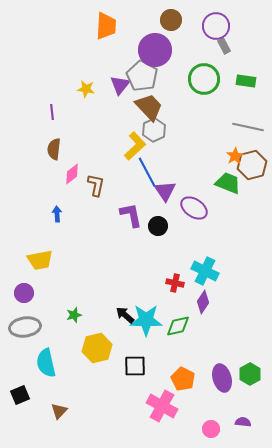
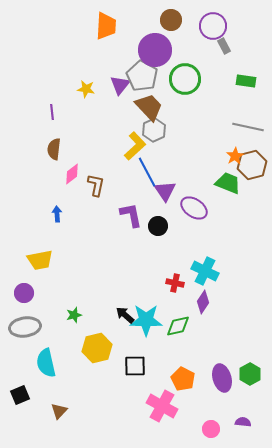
purple circle at (216, 26): moved 3 px left
green circle at (204, 79): moved 19 px left
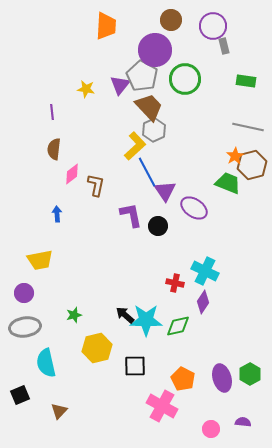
gray rectangle at (224, 46): rotated 14 degrees clockwise
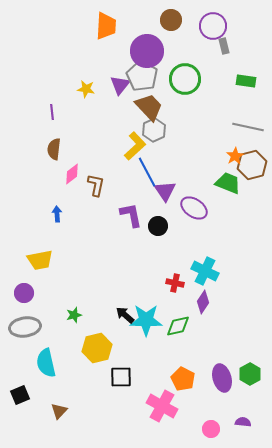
purple circle at (155, 50): moved 8 px left, 1 px down
black square at (135, 366): moved 14 px left, 11 px down
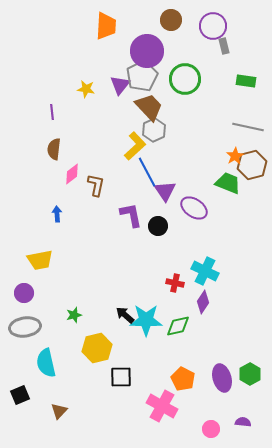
gray pentagon at (142, 76): rotated 16 degrees clockwise
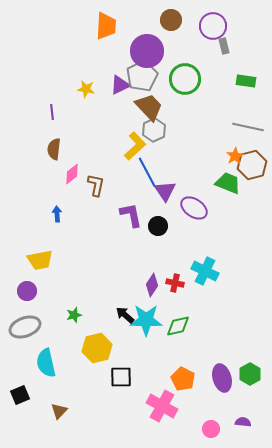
purple triangle at (120, 85): rotated 25 degrees clockwise
purple circle at (24, 293): moved 3 px right, 2 px up
purple diamond at (203, 302): moved 51 px left, 17 px up
gray ellipse at (25, 327): rotated 12 degrees counterclockwise
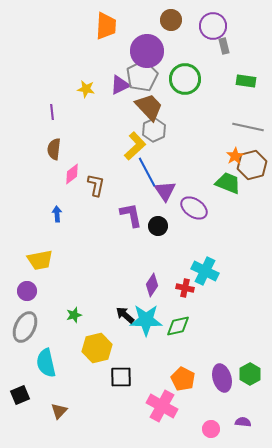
red cross at (175, 283): moved 10 px right, 5 px down
gray ellipse at (25, 327): rotated 44 degrees counterclockwise
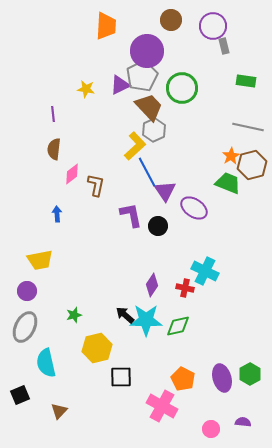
green circle at (185, 79): moved 3 px left, 9 px down
purple line at (52, 112): moved 1 px right, 2 px down
orange star at (235, 156): moved 4 px left
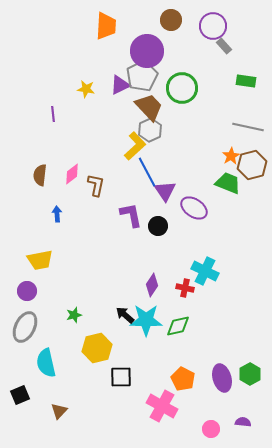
gray rectangle at (224, 46): rotated 28 degrees counterclockwise
gray hexagon at (154, 130): moved 4 px left
brown semicircle at (54, 149): moved 14 px left, 26 px down
